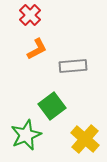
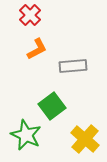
green star: rotated 24 degrees counterclockwise
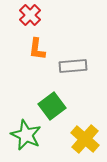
orange L-shape: rotated 125 degrees clockwise
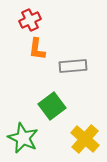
red cross: moved 5 px down; rotated 20 degrees clockwise
green star: moved 3 px left, 3 px down
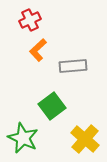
orange L-shape: moved 1 px right, 1 px down; rotated 40 degrees clockwise
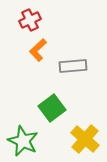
green square: moved 2 px down
green star: moved 3 px down
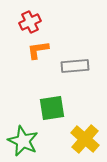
red cross: moved 2 px down
orange L-shape: rotated 35 degrees clockwise
gray rectangle: moved 2 px right
green square: rotated 28 degrees clockwise
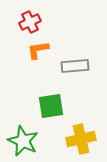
green square: moved 1 px left, 2 px up
yellow cross: moved 4 px left; rotated 36 degrees clockwise
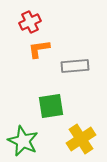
orange L-shape: moved 1 px right, 1 px up
yellow cross: rotated 20 degrees counterclockwise
